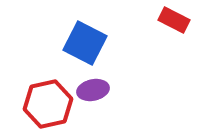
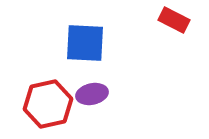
blue square: rotated 24 degrees counterclockwise
purple ellipse: moved 1 px left, 4 px down
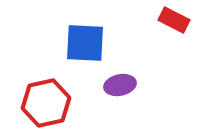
purple ellipse: moved 28 px right, 9 px up
red hexagon: moved 2 px left, 1 px up
